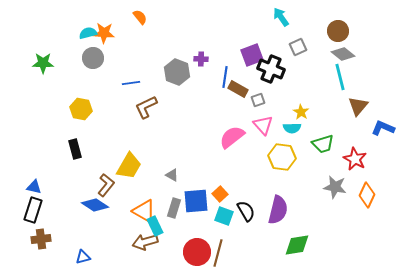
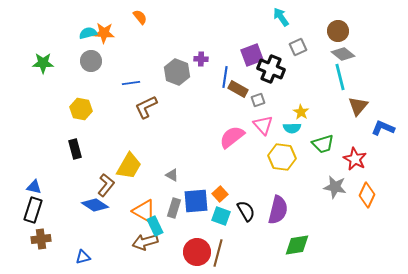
gray circle at (93, 58): moved 2 px left, 3 px down
cyan square at (224, 216): moved 3 px left
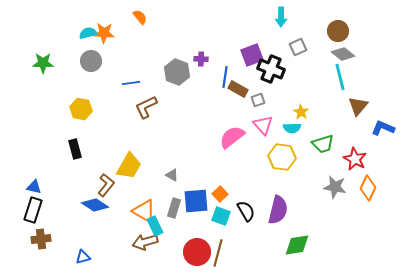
cyan arrow at (281, 17): rotated 144 degrees counterclockwise
orange diamond at (367, 195): moved 1 px right, 7 px up
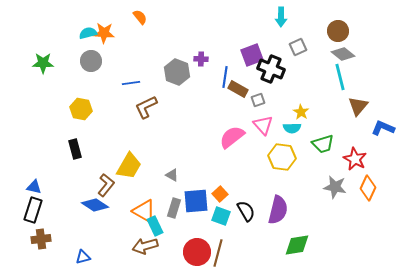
brown arrow at (145, 242): moved 4 px down
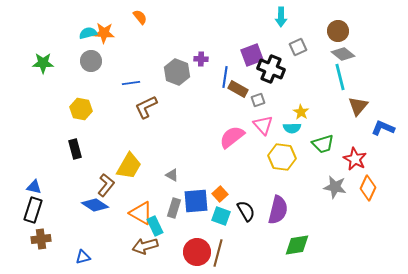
orange triangle at (144, 211): moved 3 px left, 2 px down
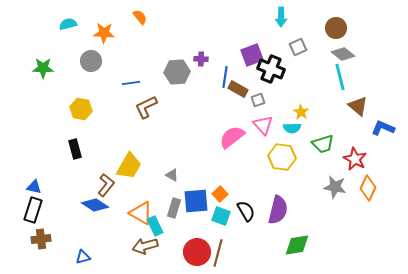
brown circle at (338, 31): moved 2 px left, 3 px up
cyan semicircle at (88, 33): moved 20 px left, 9 px up
green star at (43, 63): moved 5 px down
gray hexagon at (177, 72): rotated 25 degrees counterclockwise
brown triangle at (358, 106): rotated 30 degrees counterclockwise
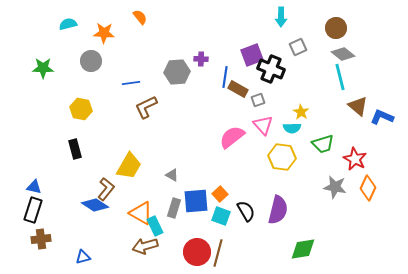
blue L-shape at (383, 128): moved 1 px left, 11 px up
brown L-shape at (106, 185): moved 4 px down
green diamond at (297, 245): moved 6 px right, 4 px down
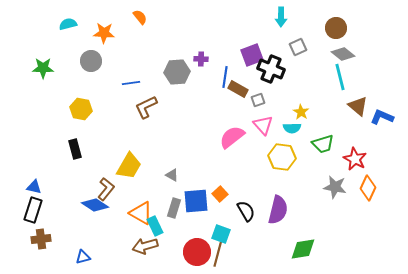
cyan square at (221, 216): moved 18 px down
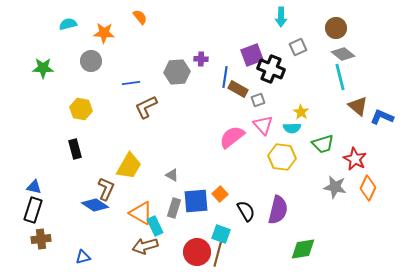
brown L-shape at (106, 189): rotated 15 degrees counterclockwise
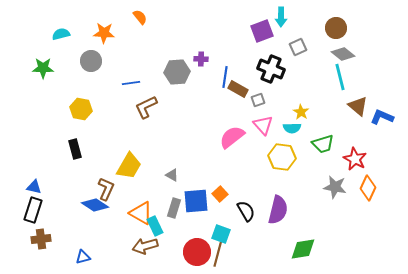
cyan semicircle at (68, 24): moved 7 px left, 10 px down
purple square at (252, 55): moved 10 px right, 24 px up
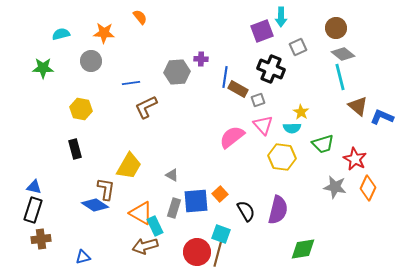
brown L-shape at (106, 189): rotated 15 degrees counterclockwise
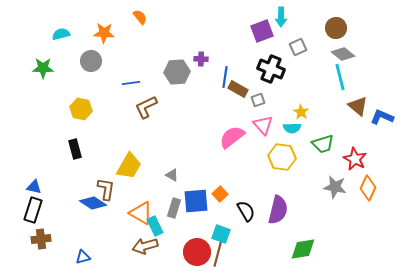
blue diamond at (95, 205): moved 2 px left, 2 px up
